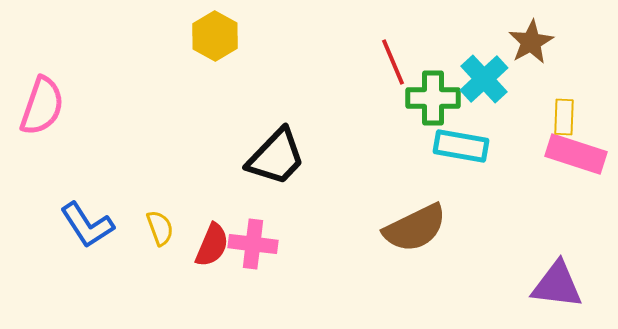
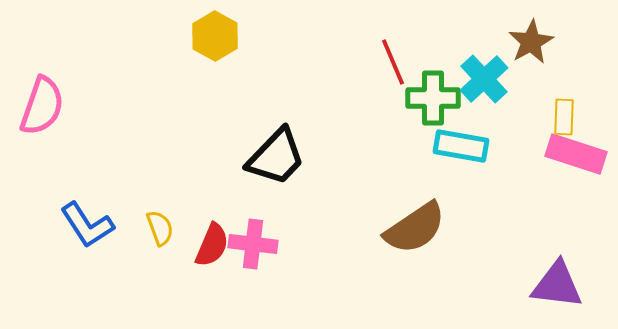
brown semicircle: rotated 8 degrees counterclockwise
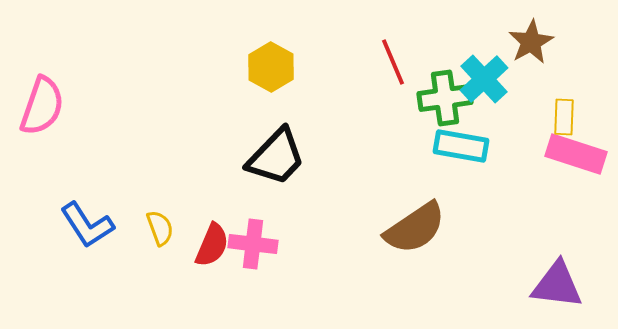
yellow hexagon: moved 56 px right, 31 px down
green cross: moved 12 px right; rotated 8 degrees counterclockwise
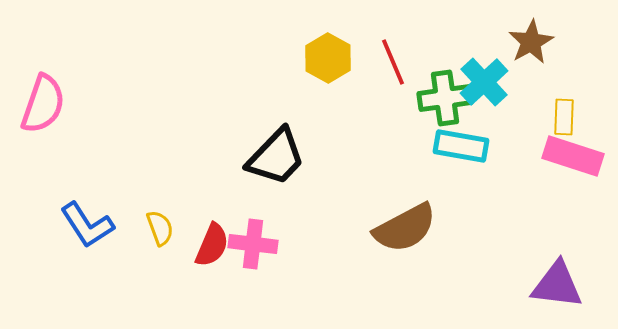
yellow hexagon: moved 57 px right, 9 px up
cyan cross: moved 3 px down
pink semicircle: moved 1 px right, 2 px up
pink rectangle: moved 3 px left, 2 px down
brown semicircle: moved 10 px left; rotated 6 degrees clockwise
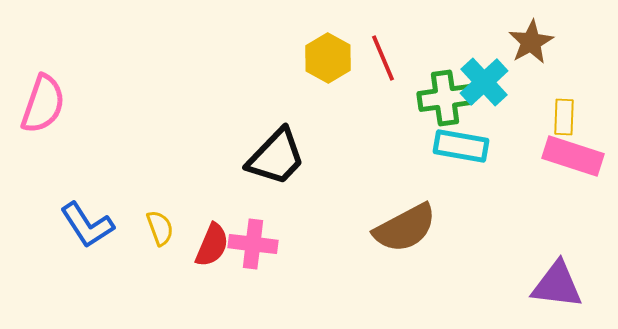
red line: moved 10 px left, 4 px up
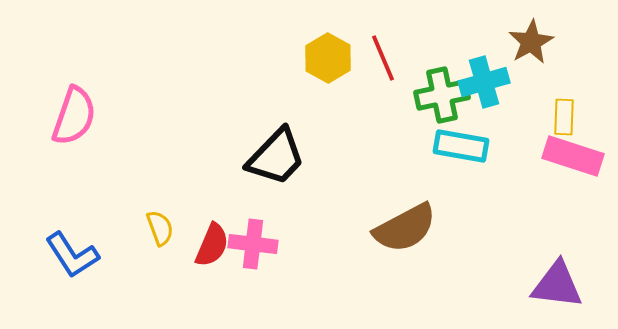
cyan cross: rotated 27 degrees clockwise
green cross: moved 3 px left, 3 px up; rotated 4 degrees counterclockwise
pink semicircle: moved 31 px right, 12 px down
blue L-shape: moved 15 px left, 30 px down
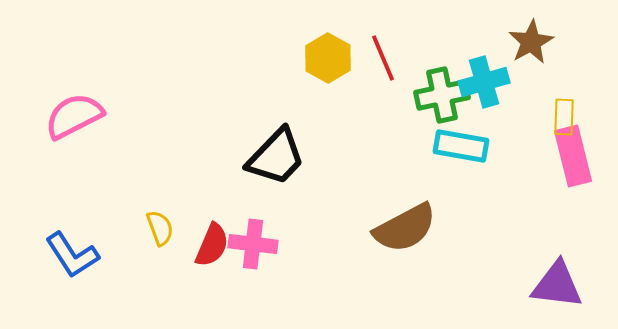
pink semicircle: rotated 136 degrees counterclockwise
pink rectangle: rotated 58 degrees clockwise
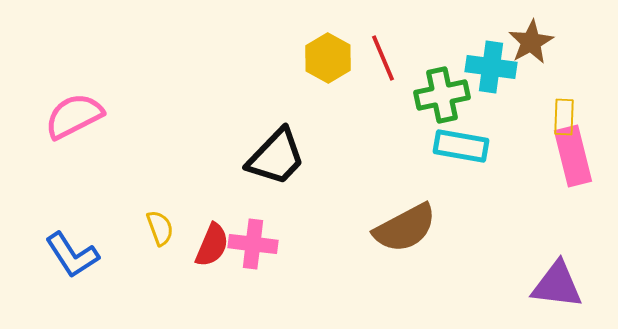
cyan cross: moved 7 px right, 15 px up; rotated 24 degrees clockwise
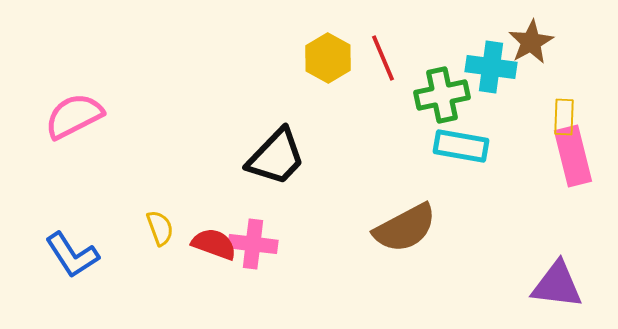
red semicircle: moved 2 px right, 1 px up; rotated 93 degrees counterclockwise
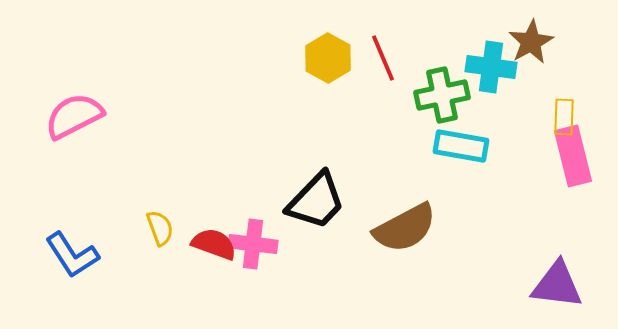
black trapezoid: moved 40 px right, 44 px down
